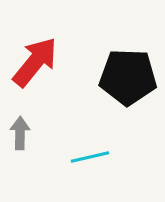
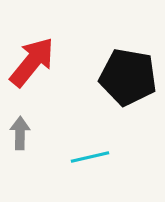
red arrow: moved 3 px left
black pentagon: rotated 8 degrees clockwise
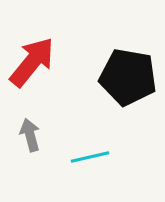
gray arrow: moved 10 px right, 2 px down; rotated 16 degrees counterclockwise
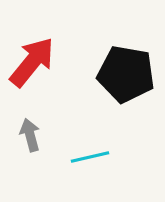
black pentagon: moved 2 px left, 3 px up
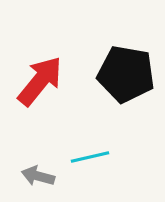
red arrow: moved 8 px right, 19 px down
gray arrow: moved 8 px right, 41 px down; rotated 60 degrees counterclockwise
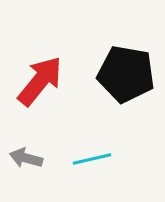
cyan line: moved 2 px right, 2 px down
gray arrow: moved 12 px left, 18 px up
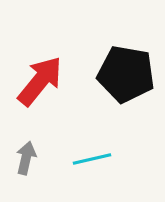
gray arrow: rotated 88 degrees clockwise
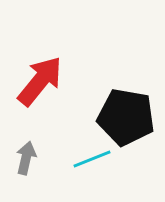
black pentagon: moved 43 px down
cyan line: rotated 9 degrees counterclockwise
